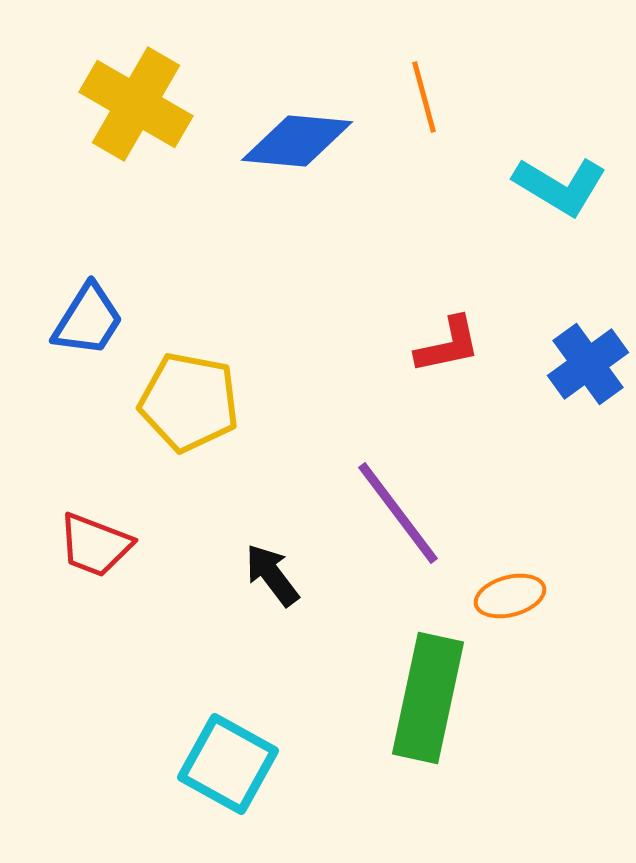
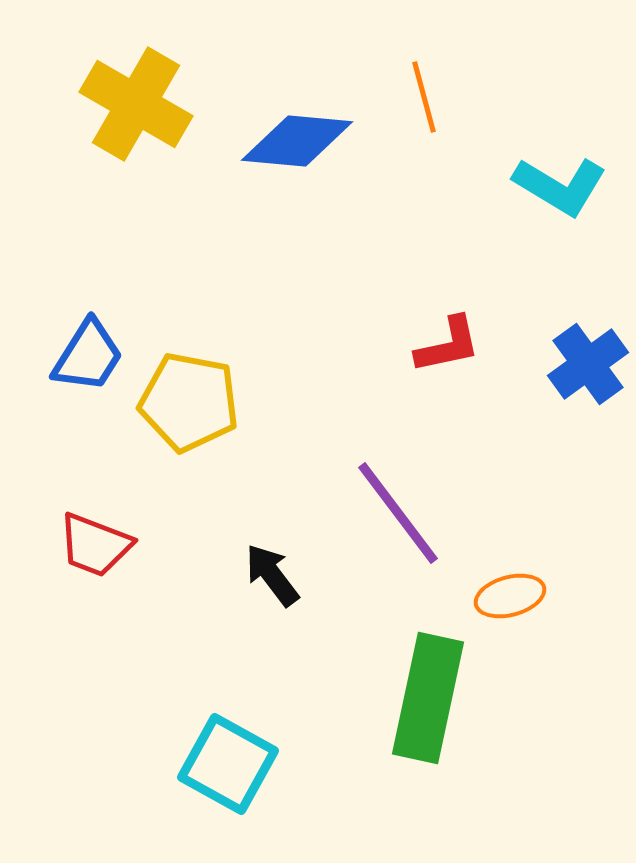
blue trapezoid: moved 36 px down
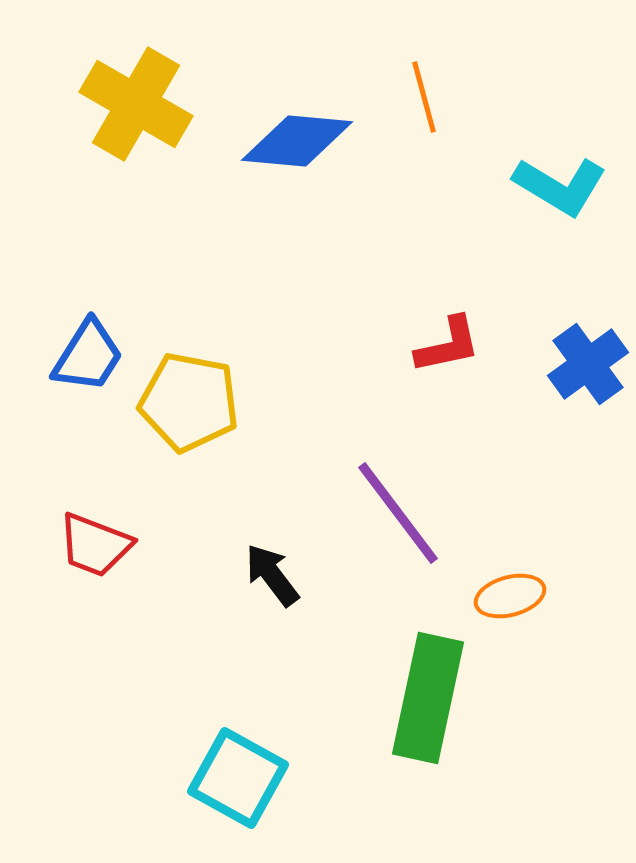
cyan square: moved 10 px right, 14 px down
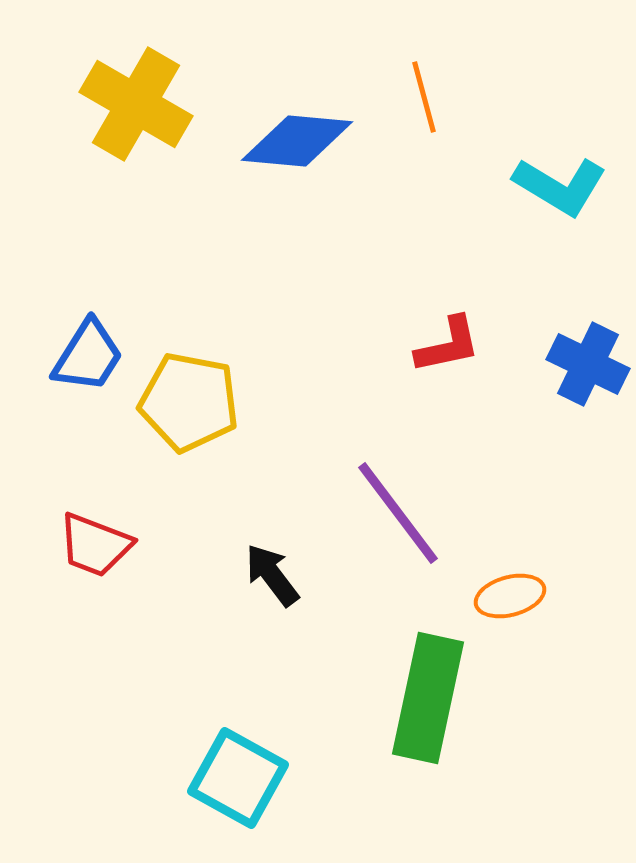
blue cross: rotated 28 degrees counterclockwise
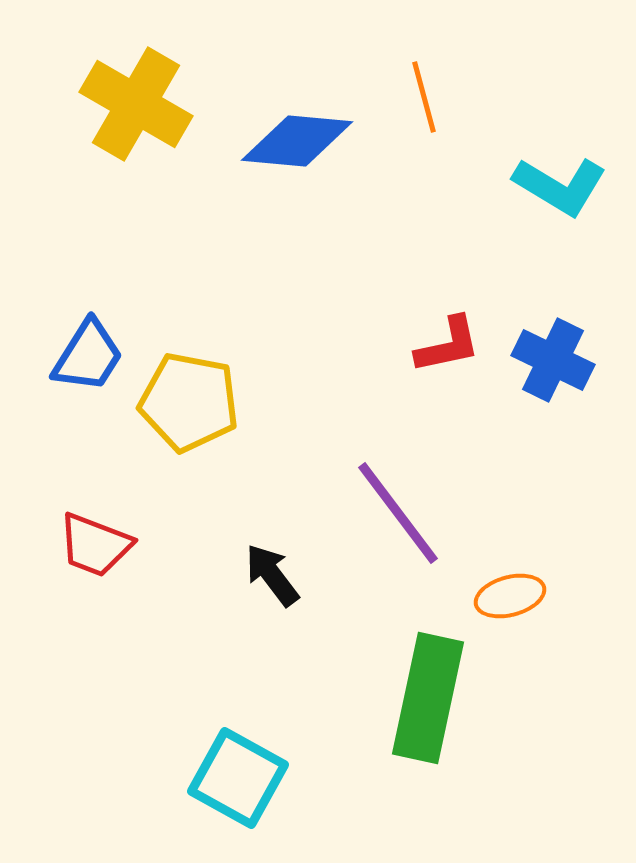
blue cross: moved 35 px left, 4 px up
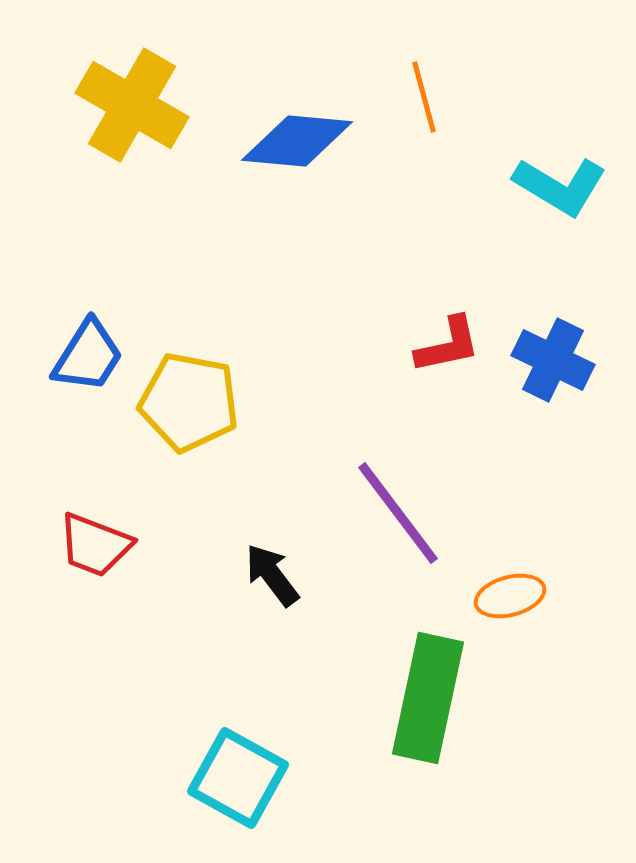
yellow cross: moved 4 px left, 1 px down
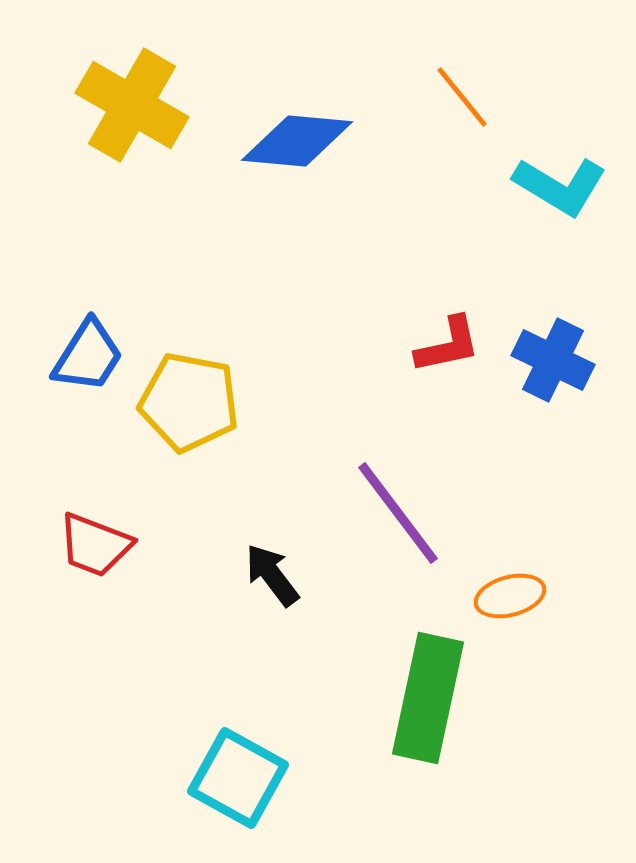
orange line: moved 38 px right; rotated 24 degrees counterclockwise
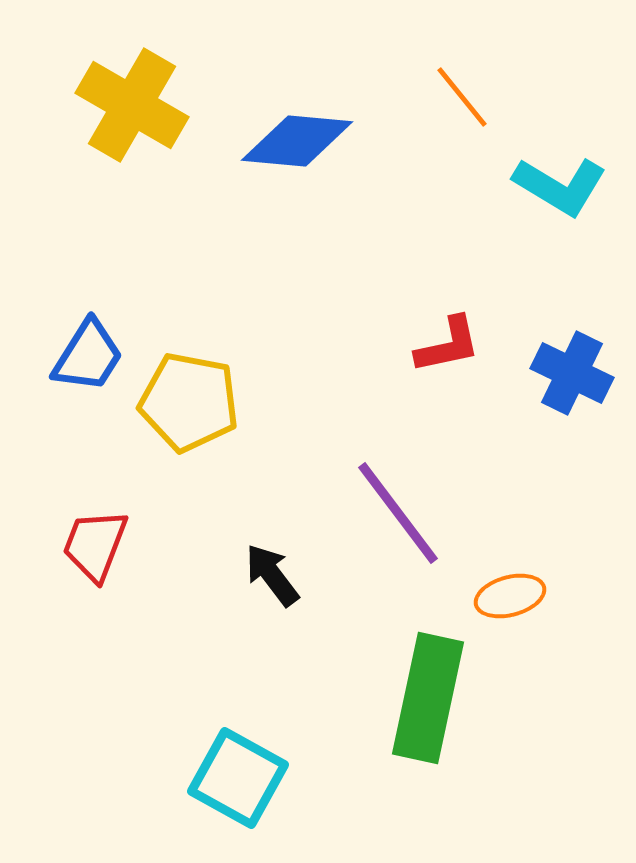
blue cross: moved 19 px right, 13 px down
red trapezoid: rotated 90 degrees clockwise
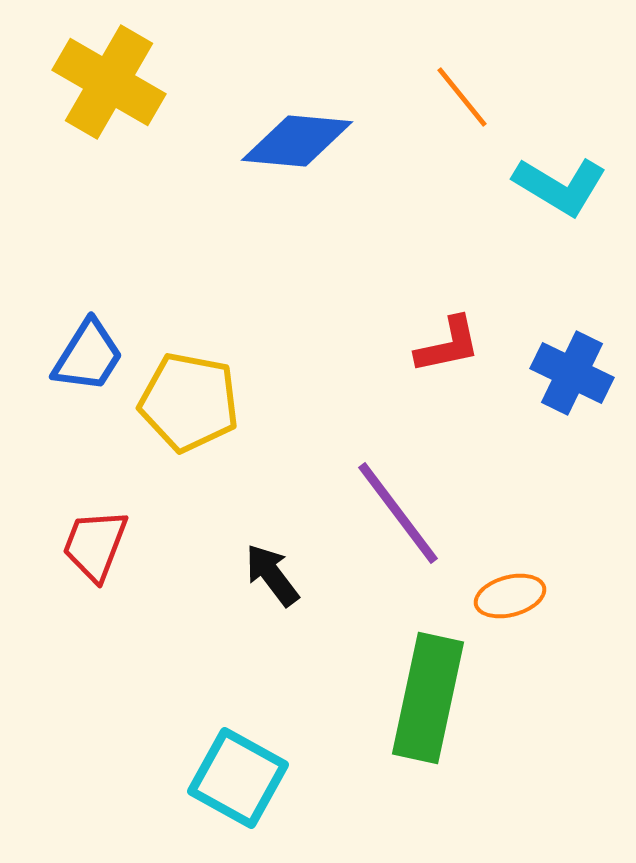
yellow cross: moved 23 px left, 23 px up
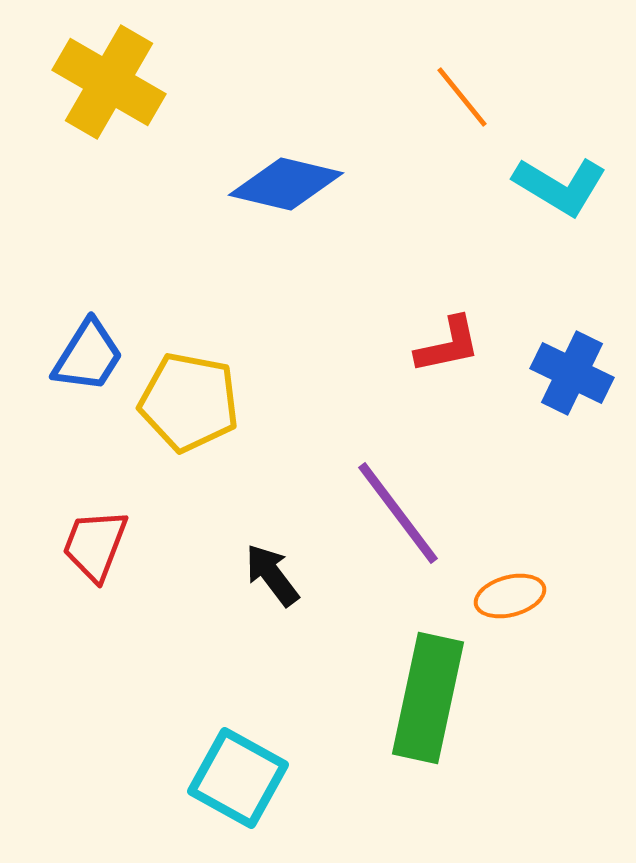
blue diamond: moved 11 px left, 43 px down; rotated 8 degrees clockwise
